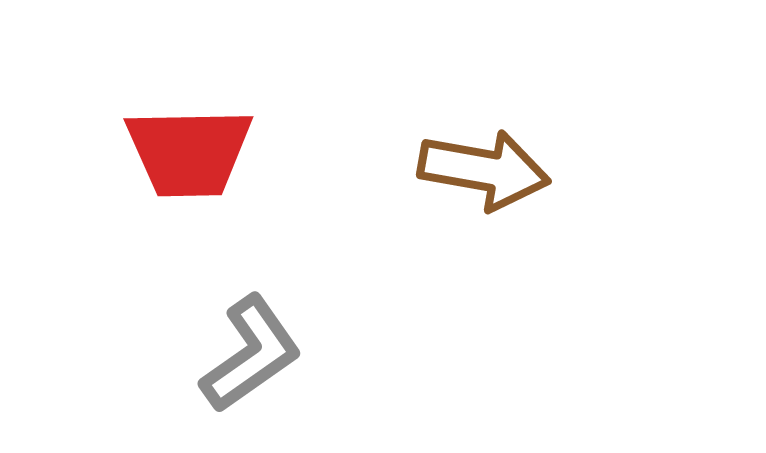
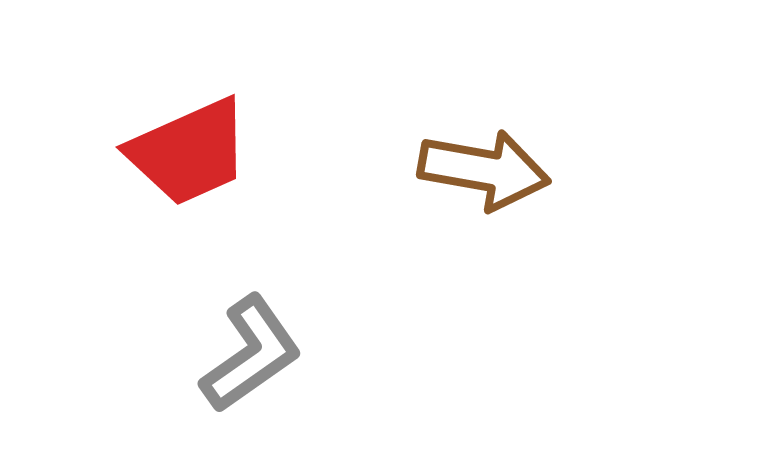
red trapezoid: rotated 23 degrees counterclockwise
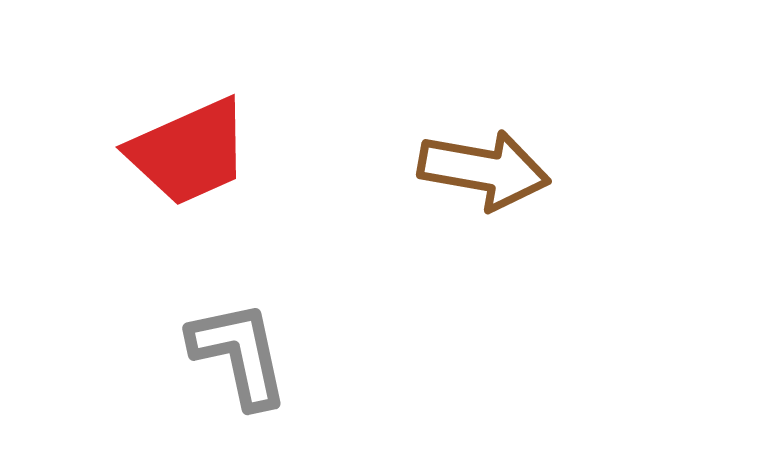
gray L-shape: moved 12 px left; rotated 67 degrees counterclockwise
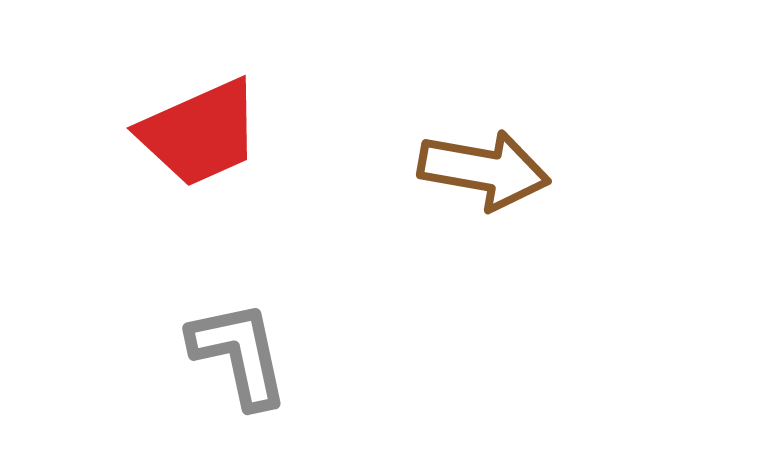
red trapezoid: moved 11 px right, 19 px up
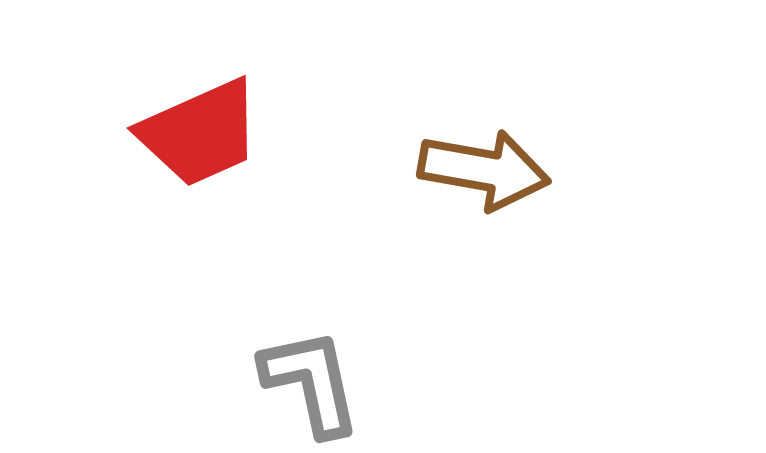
gray L-shape: moved 72 px right, 28 px down
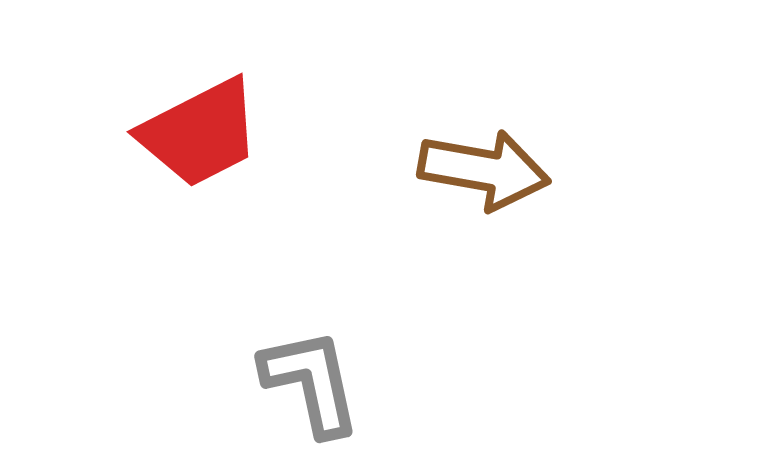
red trapezoid: rotated 3 degrees counterclockwise
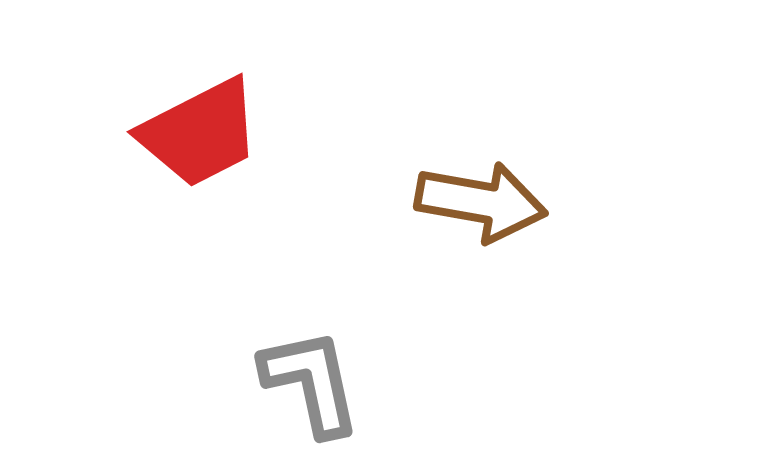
brown arrow: moved 3 px left, 32 px down
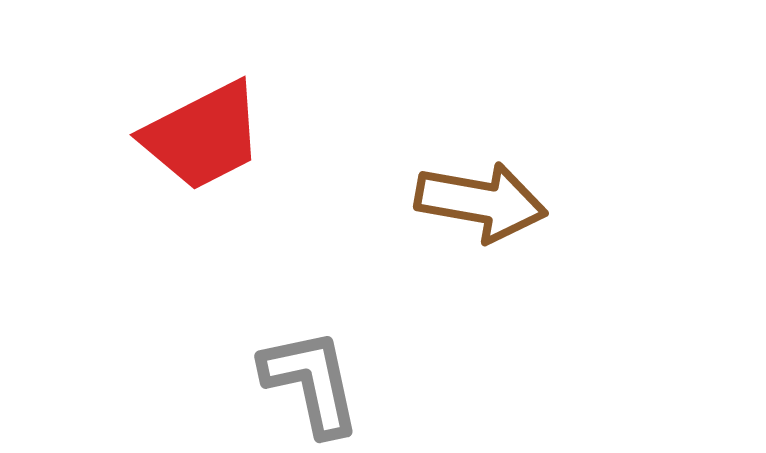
red trapezoid: moved 3 px right, 3 px down
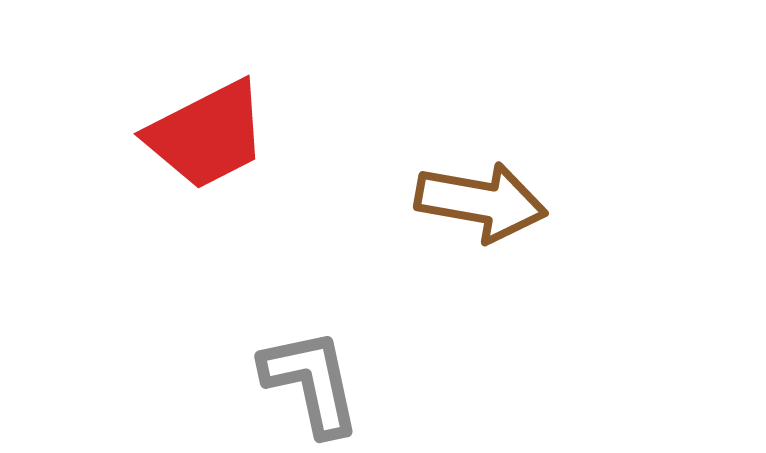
red trapezoid: moved 4 px right, 1 px up
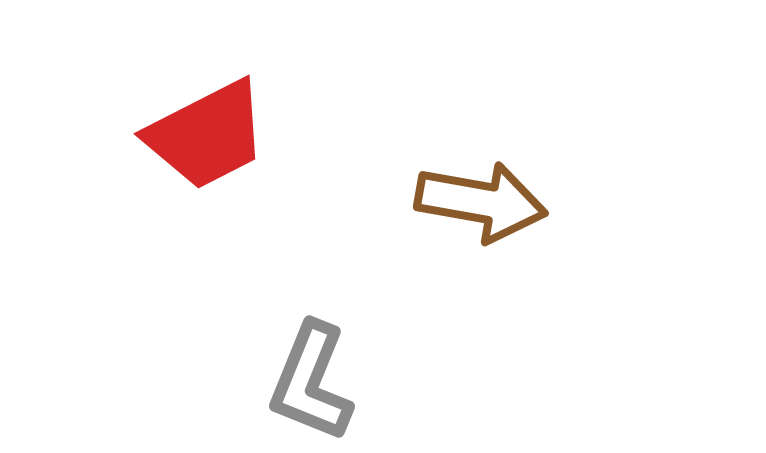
gray L-shape: rotated 146 degrees counterclockwise
